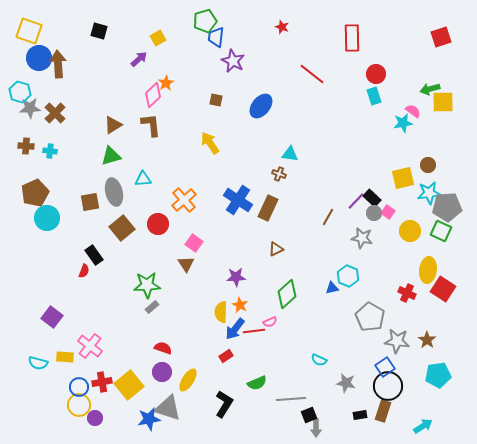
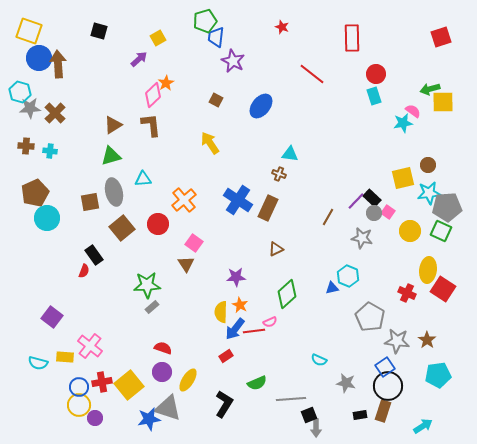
brown square at (216, 100): rotated 16 degrees clockwise
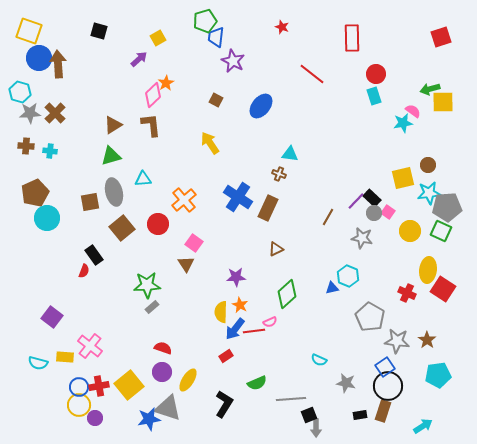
gray star at (30, 108): moved 5 px down
blue cross at (238, 200): moved 3 px up
red cross at (102, 382): moved 3 px left, 4 px down
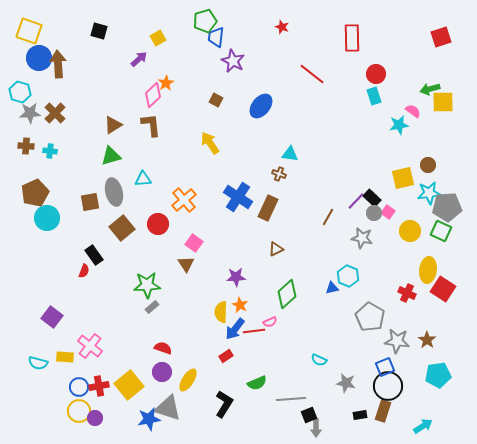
cyan star at (403, 123): moved 4 px left, 2 px down
blue square at (385, 367): rotated 12 degrees clockwise
yellow circle at (79, 405): moved 6 px down
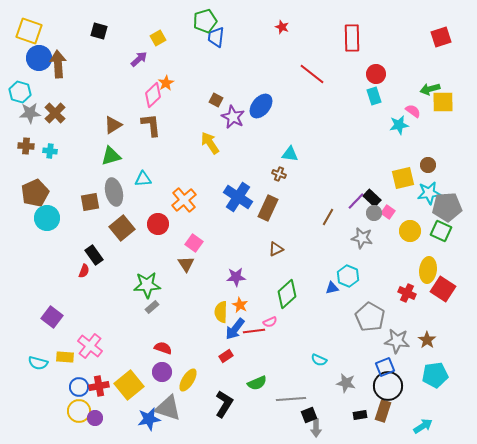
purple star at (233, 61): moved 56 px down
cyan pentagon at (438, 375): moved 3 px left
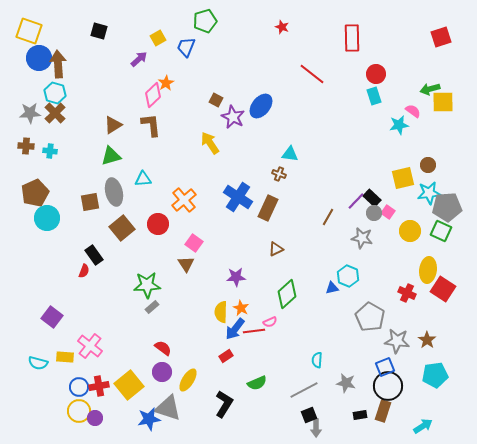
blue trapezoid at (216, 37): moved 30 px left, 10 px down; rotated 15 degrees clockwise
cyan hexagon at (20, 92): moved 35 px right, 1 px down
orange star at (240, 305): moved 1 px right, 3 px down
red semicircle at (163, 348): rotated 18 degrees clockwise
cyan semicircle at (319, 360): moved 2 px left; rotated 70 degrees clockwise
gray line at (291, 399): moved 13 px right, 9 px up; rotated 24 degrees counterclockwise
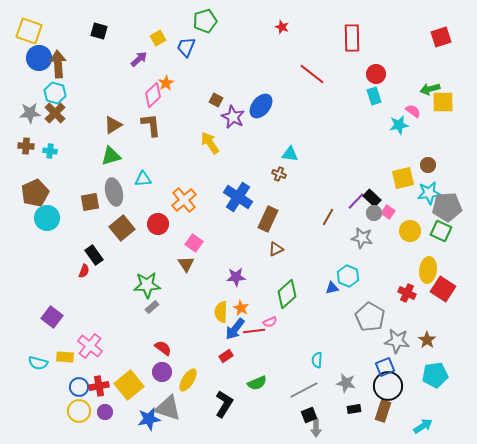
brown rectangle at (268, 208): moved 11 px down
black rectangle at (360, 415): moved 6 px left, 6 px up
purple circle at (95, 418): moved 10 px right, 6 px up
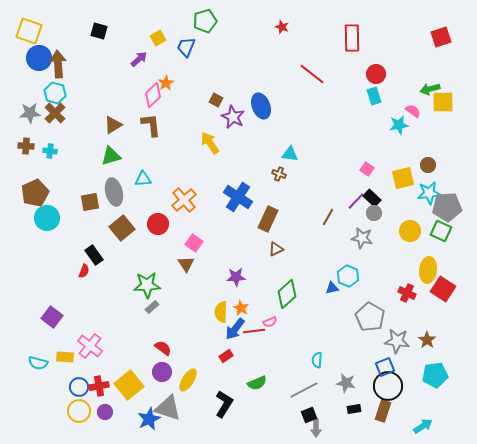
blue ellipse at (261, 106): rotated 60 degrees counterclockwise
pink square at (388, 212): moved 21 px left, 43 px up
blue star at (149, 419): rotated 15 degrees counterclockwise
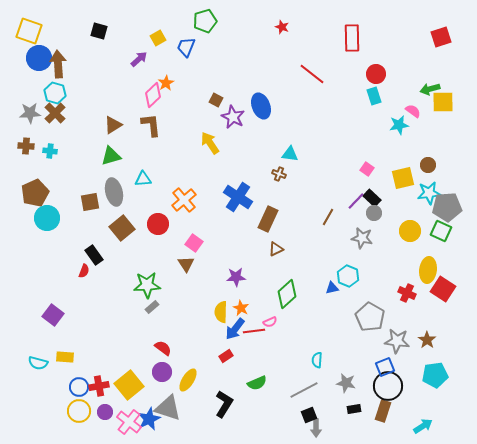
purple square at (52, 317): moved 1 px right, 2 px up
pink cross at (90, 346): moved 39 px right, 76 px down
